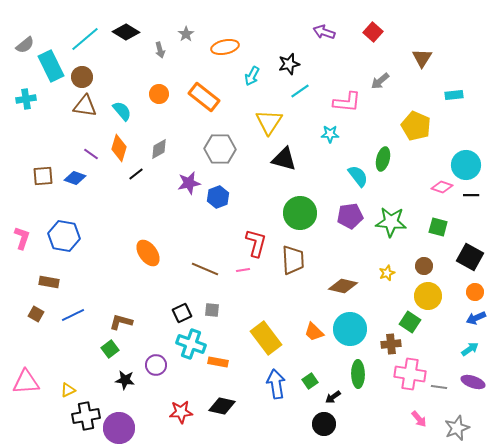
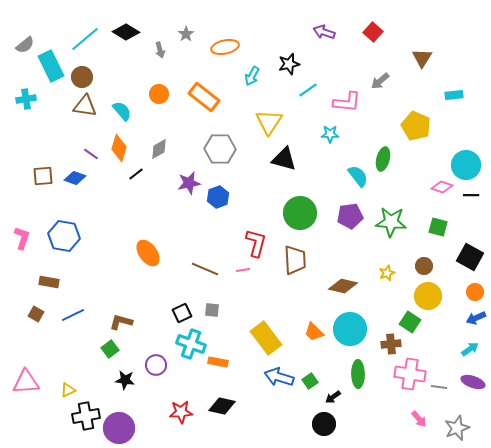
cyan line at (300, 91): moved 8 px right, 1 px up
brown trapezoid at (293, 260): moved 2 px right
blue arrow at (276, 384): moved 3 px right, 7 px up; rotated 64 degrees counterclockwise
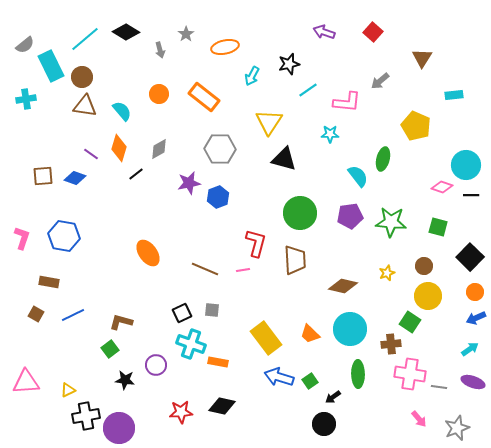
black square at (470, 257): rotated 16 degrees clockwise
orange trapezoid at (314, 332): moved 4 px left, 2 px down
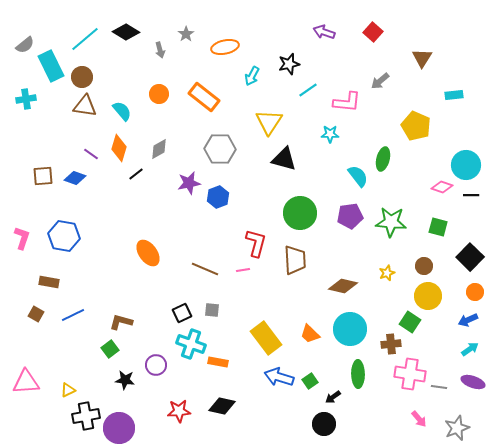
blue arrow at (476, 318): moved 8 px left, 2 px down
red star at (181, 412): moved 2 px left, 1 px up
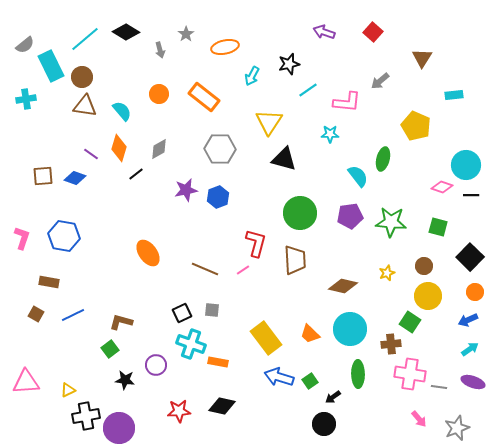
purple star at (189, 183): moved 3 px left, 7 px down
pink line at (243, 270): rotated 24 degrees counterclockwise
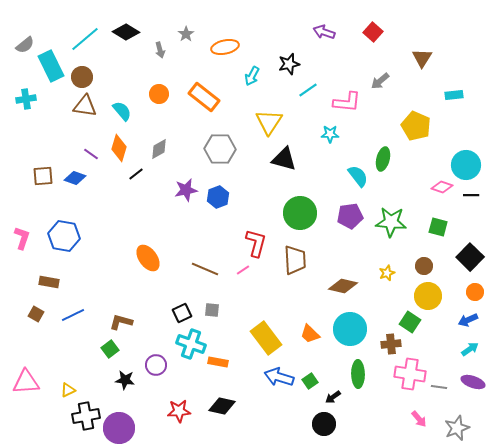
orange ellipse at (148, 253): moved 5 px down
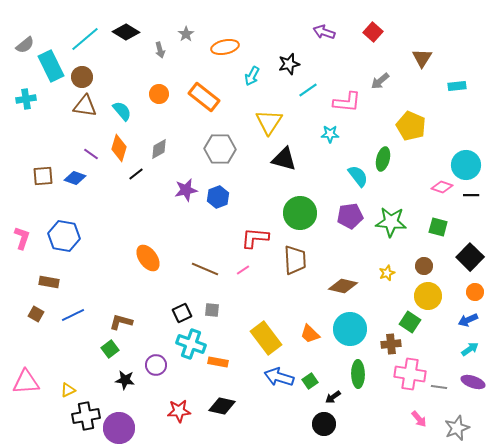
cyan rectangle at (454, 95): moved 3 px right, 9 px up
yellow pentagon at (416, 126): moved 5 px left
red L-shape at (256, 243): moved 1 px left, 5 px up; rotated 100 degrees counterclockwise
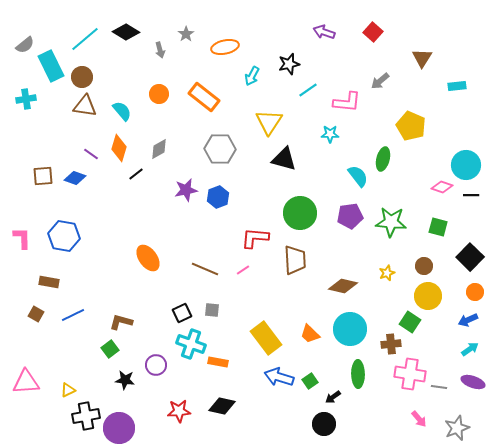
pink L-shape at (22, 238): rotated 20 degrees counterclockwise
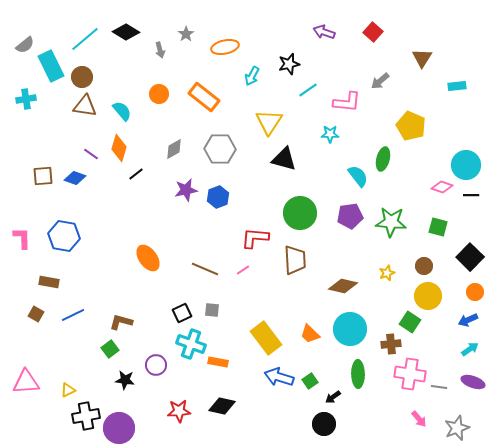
gray diamond at (159, 149): moved 15 px right
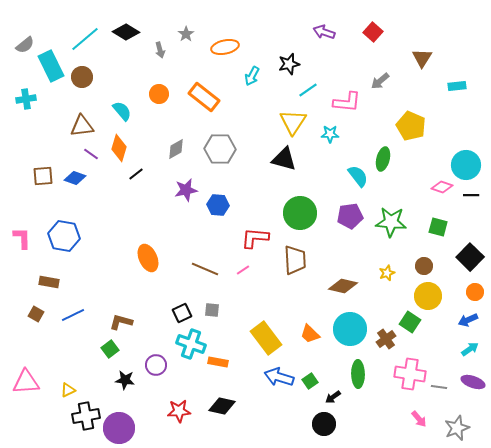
brown triangle at (85, 106): moved 3 px left, 20 px down; rotated 15 degrees counterclockwise
yellow triangle at (269, 122): moved 24 px right
gray diamond at (174, 149): moved 2 px right
blue hexagon at (218, 197): moved 8 px down; rotated 25 degrees clockwise
orange ellipse at (148, 258): rotated 12 degrees clockwise
brown cross at (391, 344): moved 5 px left, 5 px up; rotated 30 degrees counterclockwise
